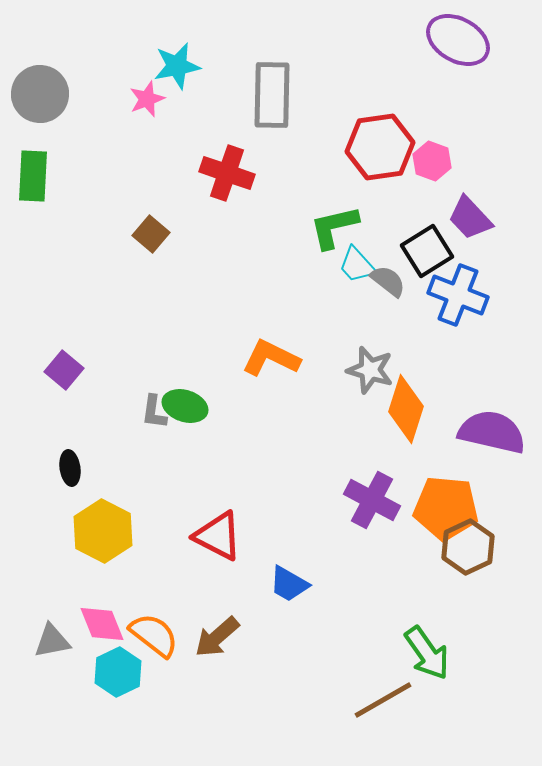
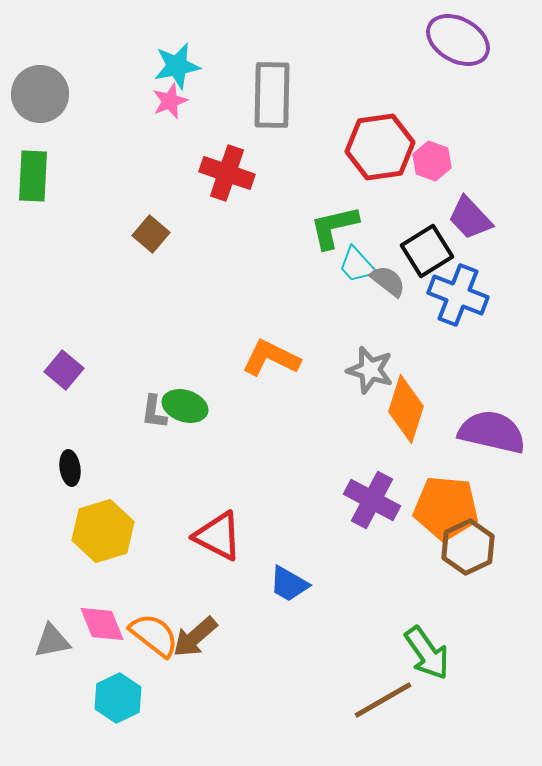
pink star: moved 23 px right, 2 px down
yellow hexagon: rotated 16 degrees clockwise
brown arrow: moved 22 px left
cyan hexagon: moved 26 px down
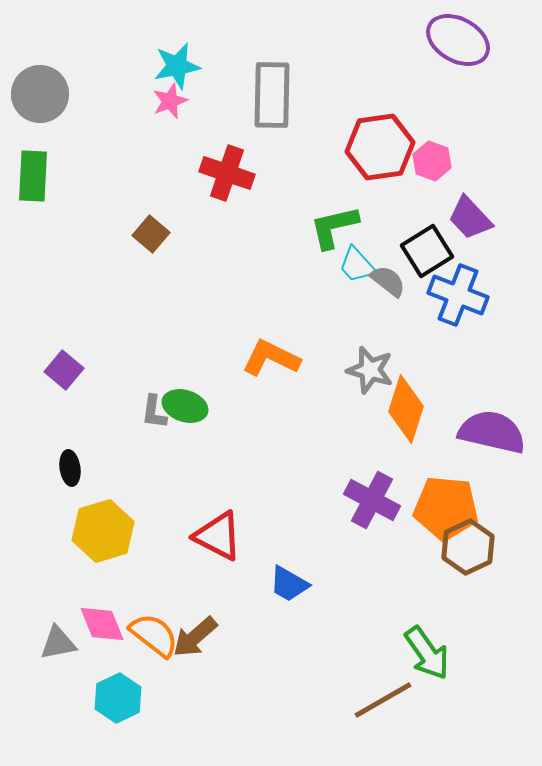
gray triangle: moved 6 px right, 2 px down
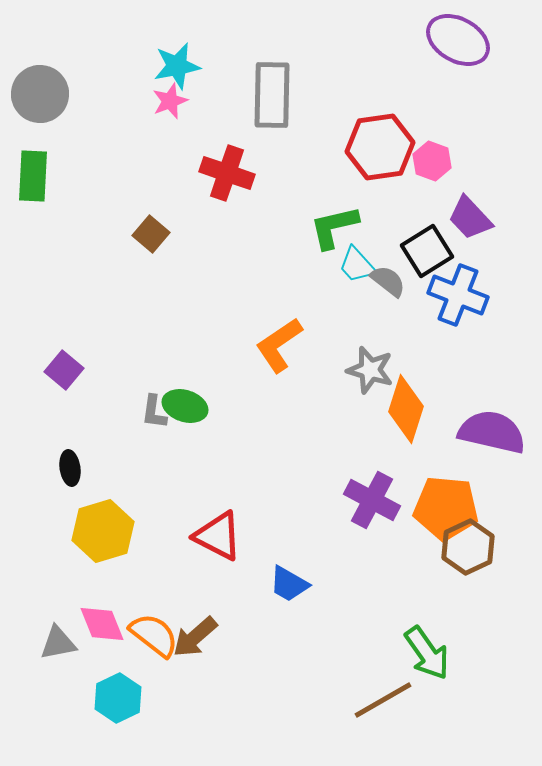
orange L-shape: moved 8 px right, 13 px up; rotated 60 degrees counterclockwise
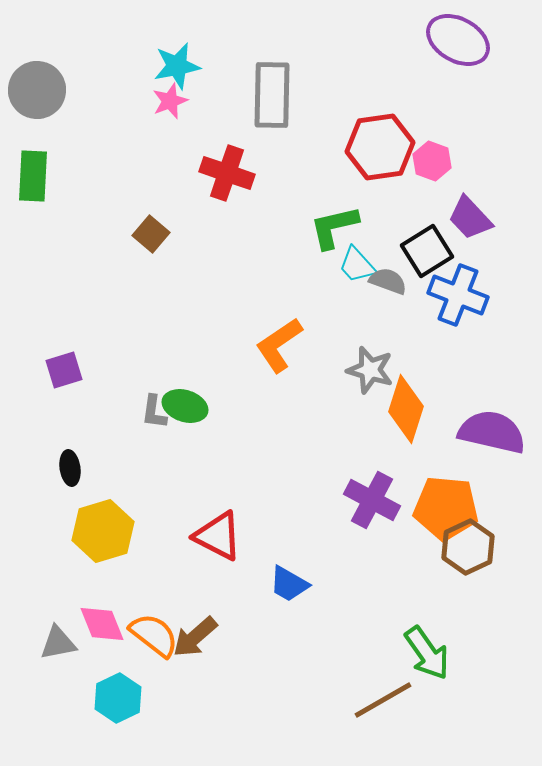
gray circle: moved 3 px left, 4 px up
gray semicircle: rotated 18 degrees counterclockwise
purple square: rotated 33 degrees clockwise
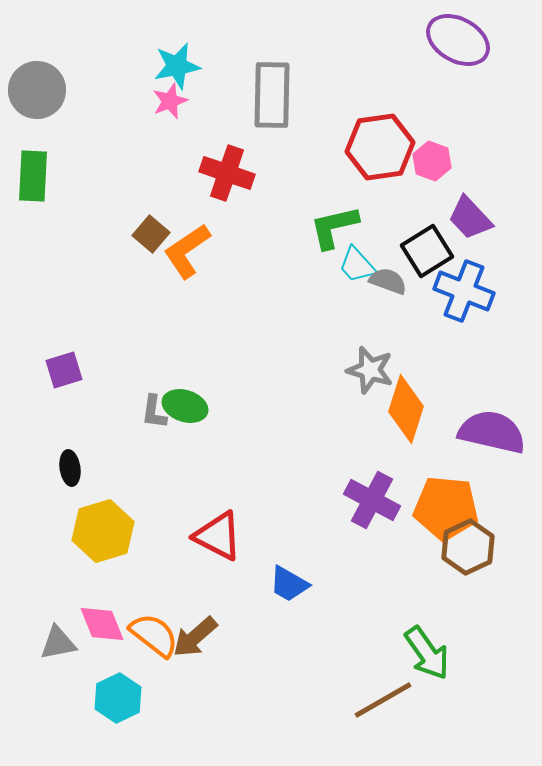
blue cross: moved 6 px right, 4 px up
orange L-shape: moved 92 px left, 94 px up
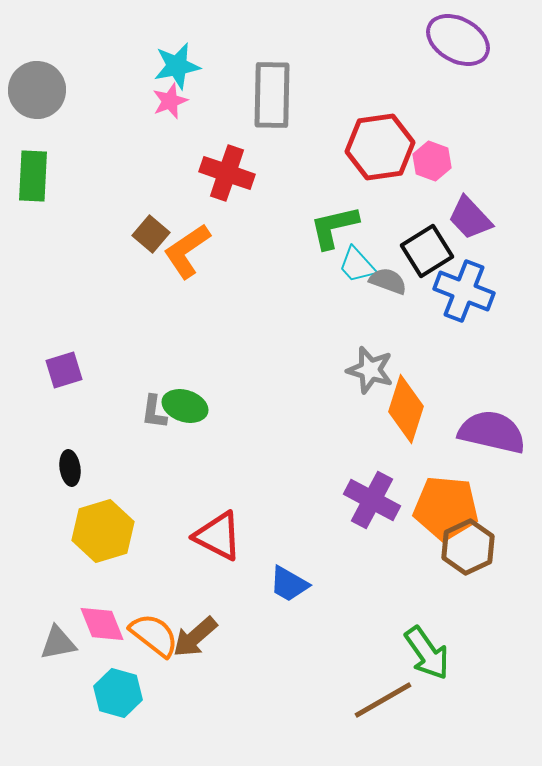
cyan hexagon: moved 5 px up; rotated 18 degrees counterclockwise
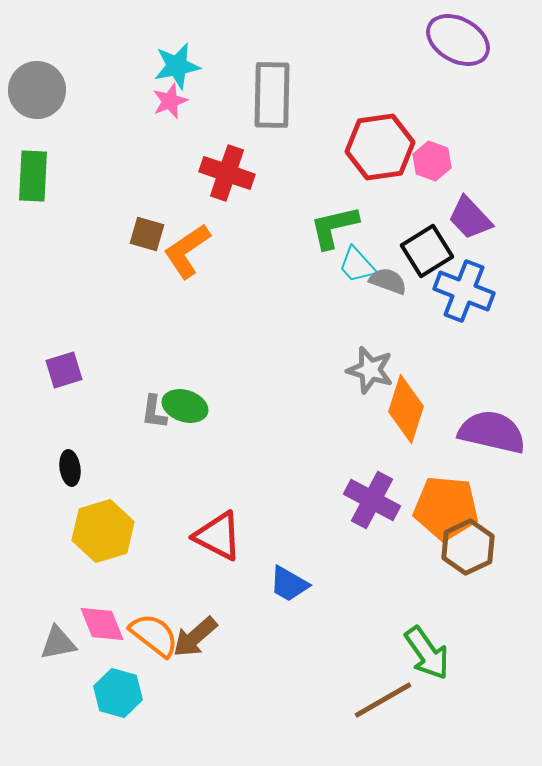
brown square: moved 4 px left; rotated 24 degrees counterclockwise
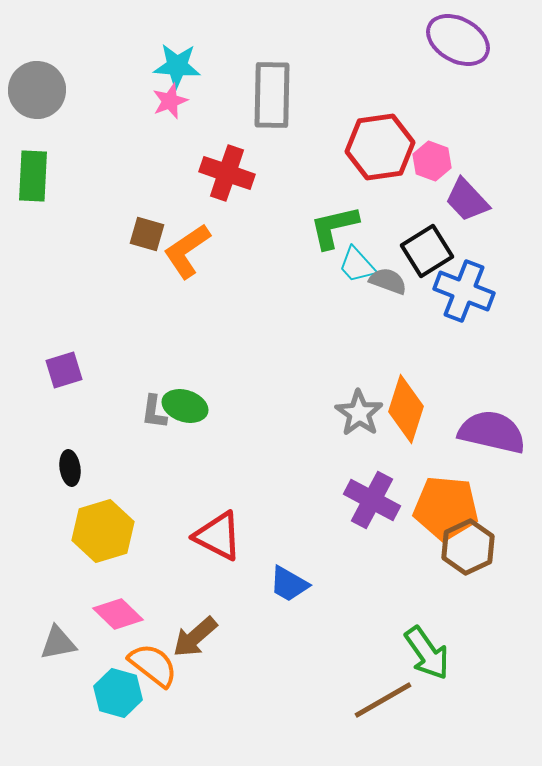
cyan star: rotated 15 degrees clockwise
purple trapezoid: moved 3 px left, 18 px up
gray star: moved 11 px left, 43 px down; rotated 18 degrees clockwise
pink diamond: moved 16 px right, 10 px up; rotated 24 degrees counterclockwise
orange semicircle: moved 1 px left, 30 px down
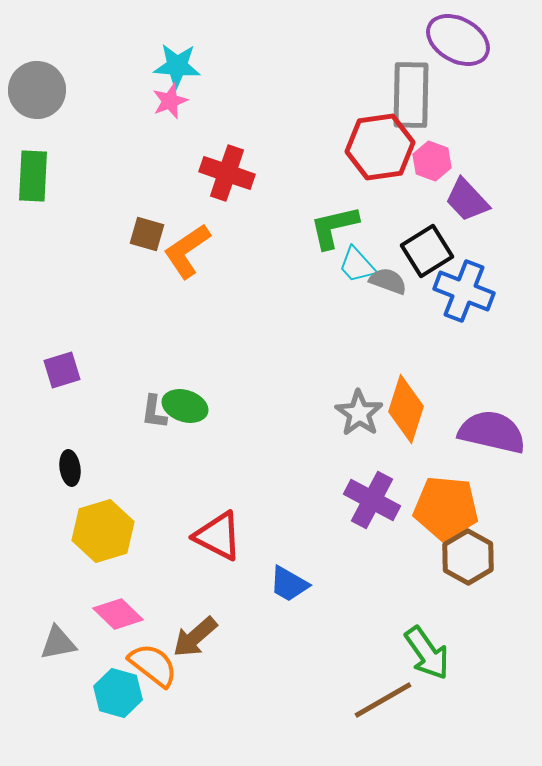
gray rectangle: moved 139 px right
purple square: moved 2 px left
brown hexagon: moved 10 px down; rotated 6 degrees counterclockwise
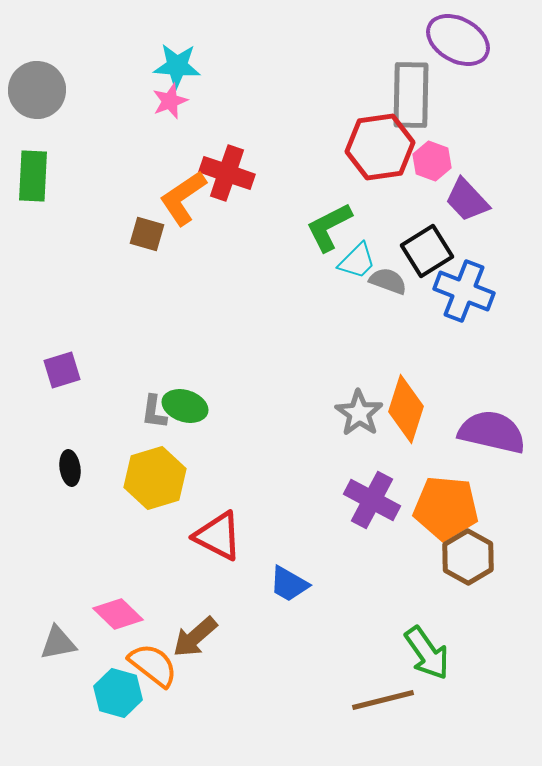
green L-shape: moved 5 px left; rotated 14 degrees counterclockwise
orange L-shape: moved 4 px left, 53 px up
cyan trapezoid: moved 4 px up; rotated 93 degrees counterclockwise
yellow hexagon: moved 52 px right, 53 px up
brown line: rotated 16 degrees clockwise
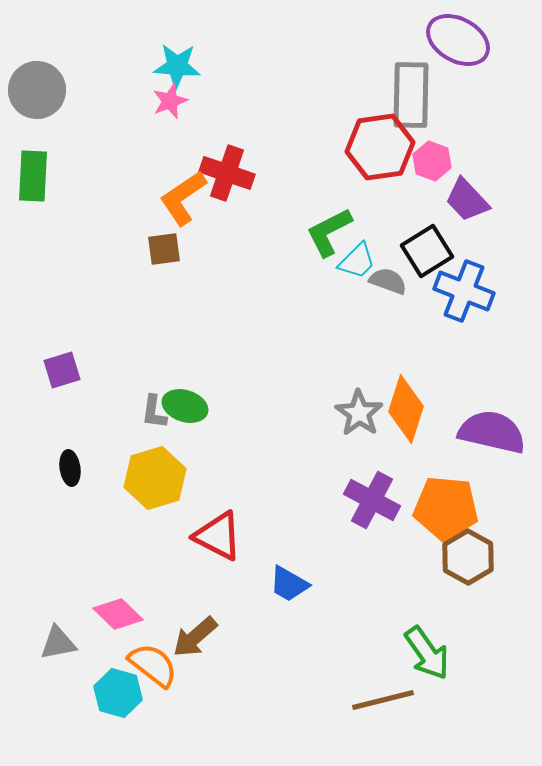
green L-shape: moved 5 px down
brown square: moved 17 px right, 15 px down; rotated 24 degrees counterclockwise
